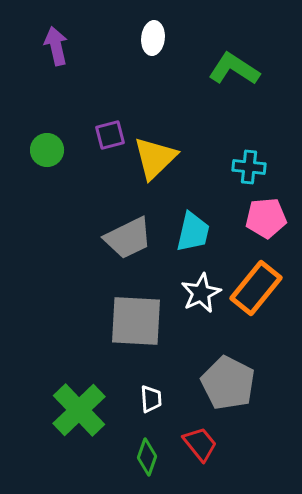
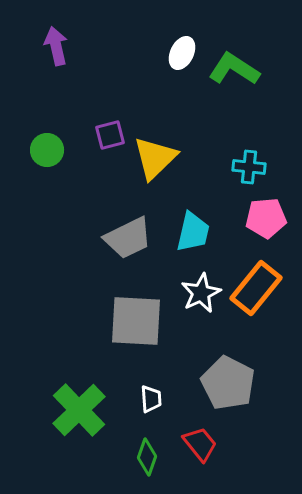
white ellipse: moved 29 px right, 15 px down; rotated 20 degrees clockwise
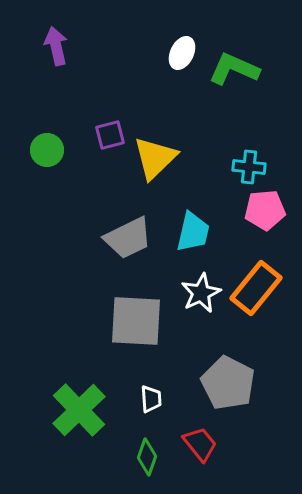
green L-shape: rotated 9 degrees counterclockwise
pink pentagon: moved 1 px left, 8 px up
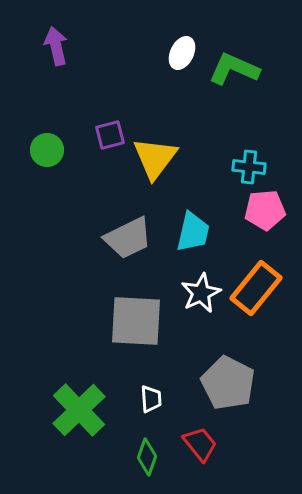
yellow triangle: rotated 9 degrees counterclockwise
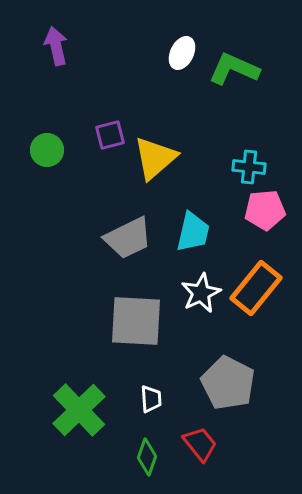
yellow triangle: rotated 12 degrees clockwise
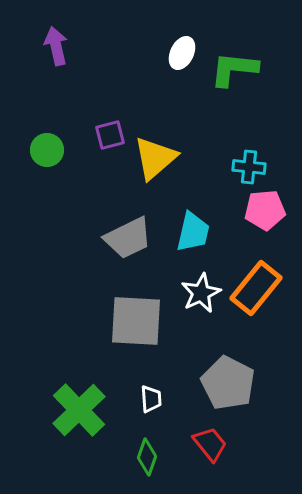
green L-shape: rotated 18 degrees counterclockwise
red trapezoid: moved 10 px right
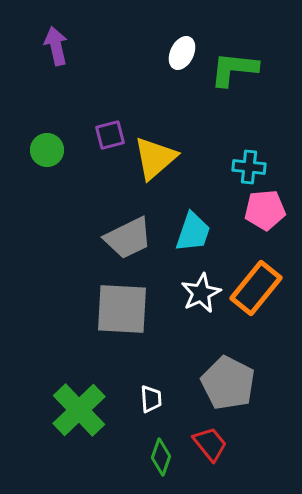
cyan trapezoid: rotated 6 degrees clockwise
gray square: moved 14 px left, 12 px up
green diamond: moved 14 px right
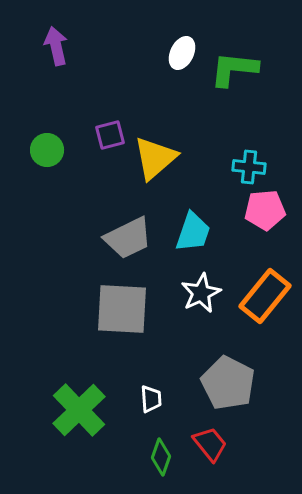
orange rectangle: moved 9 px right, 8 px down
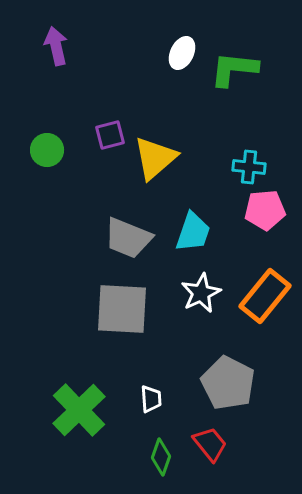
gray trapezoid: rotated 48 degrees clockwise
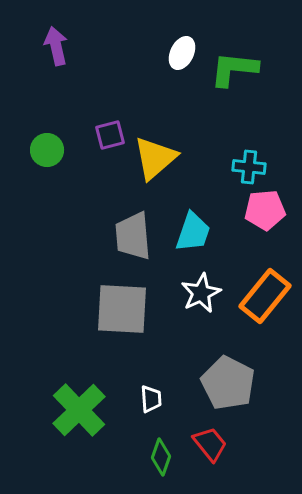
gray trapezoid: moved 5 px right, 2 px up; rotated 63 degrees clockwise
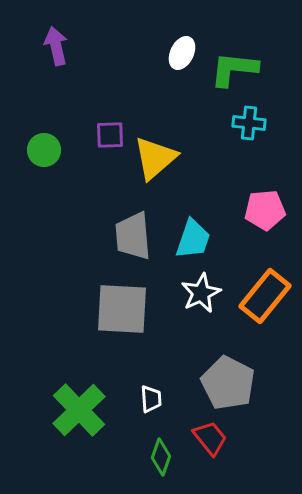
purple square: rotated 12 degrees clockwise
green circle: moved 3 px left
cyan cross: moved 44 px up
cyan trapezoid: moved 7 px down
red trapezoid: moved 6 px up
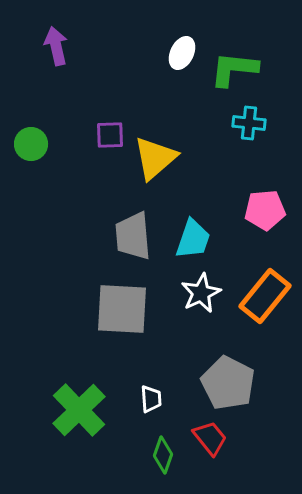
green circle: moved 13 px left, 6 px up
green diamond: moved 2 px right, 2 px up
